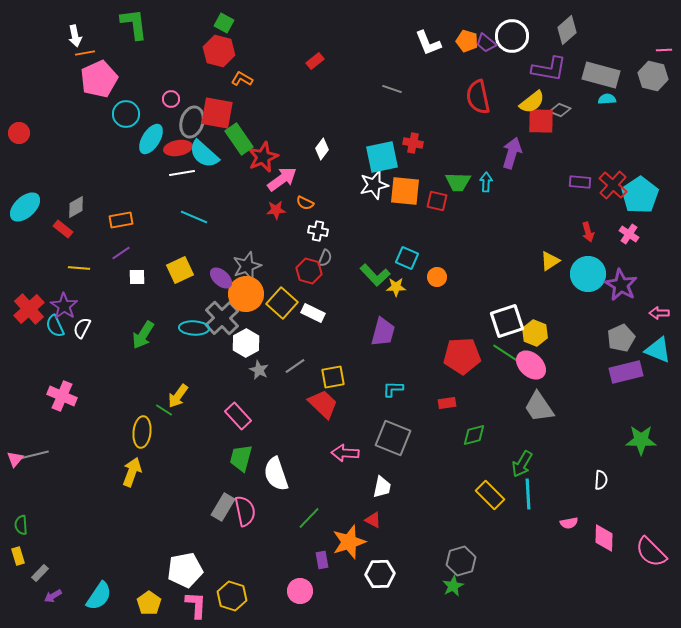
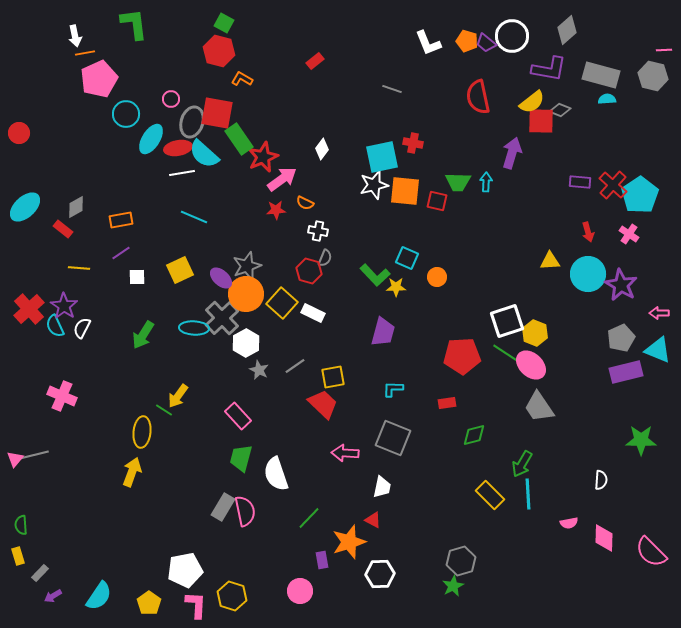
yellow triangle at (550, 261): rotated 30 degrees clockwise
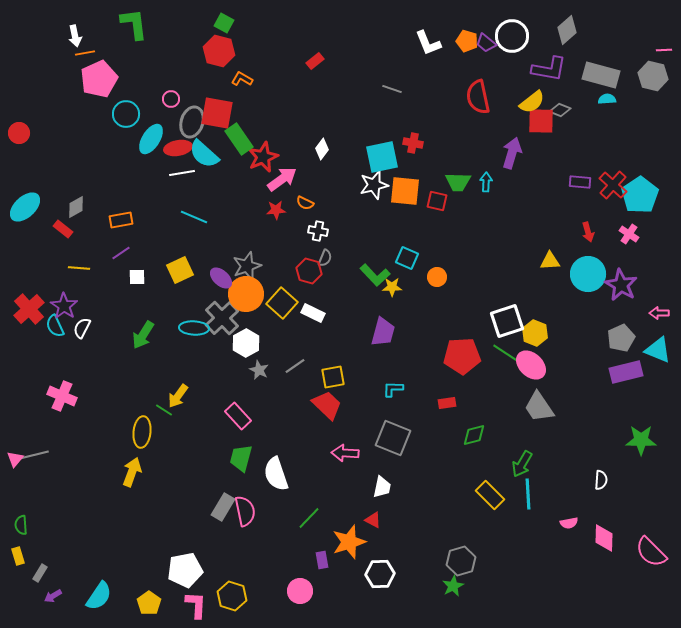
yellow star at (396, 287): moved 4 px left
red trapezoid at (323, 404): moved 4 px right, 1 px down
gray rectangle at (40, 573): rotated 12 degrees counterclockwise
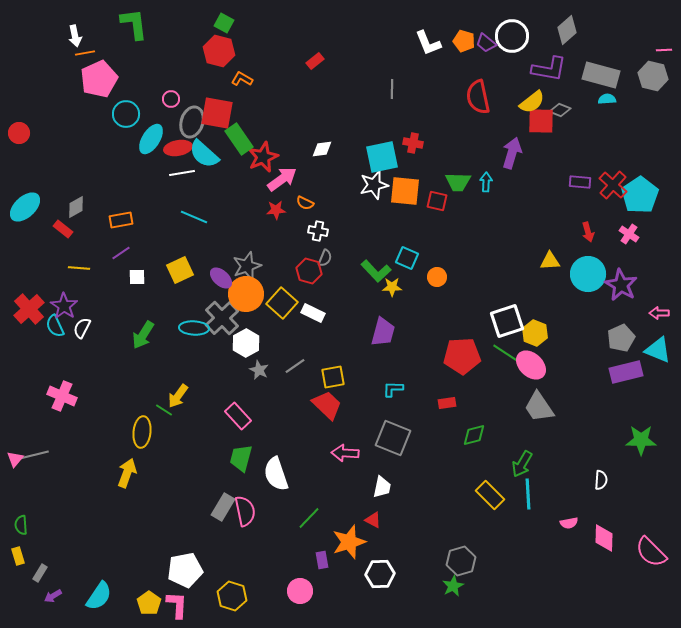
orange pentagon at (467, 41): moved 3 px left
gray line at (392, 89): rotated 72 degrees clockwise
white diamond at (322, 149): rotated 45 degrees clockwise
green L-shape at (375, 275): moved 1 px right, 4 px up
yellow arrow at (132, 472): moved 5 px left, 1 px down
pink L-shape at (196, 605): moved 19 px left
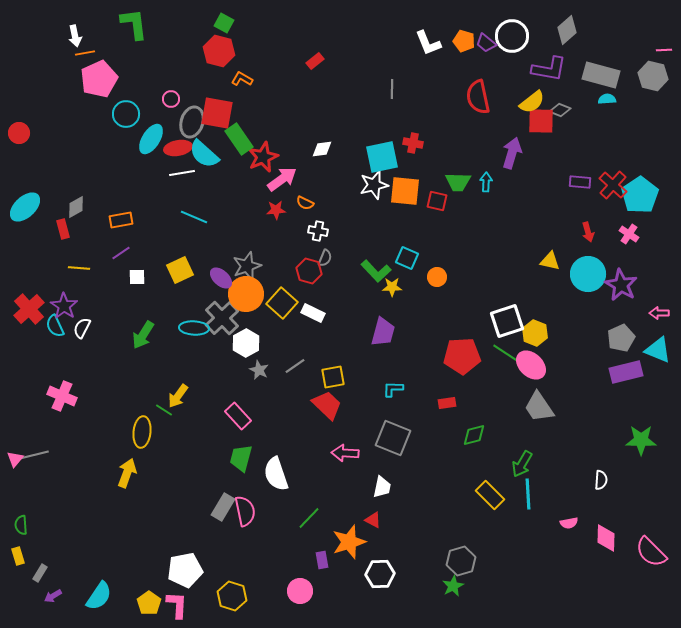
red rectangle at (63, 229): rotated 36 degrees clockwise
yellow triangle at (550, 261): rotated 15 degrees clockwise
pink diamond at (604, 538): moved 2 px right
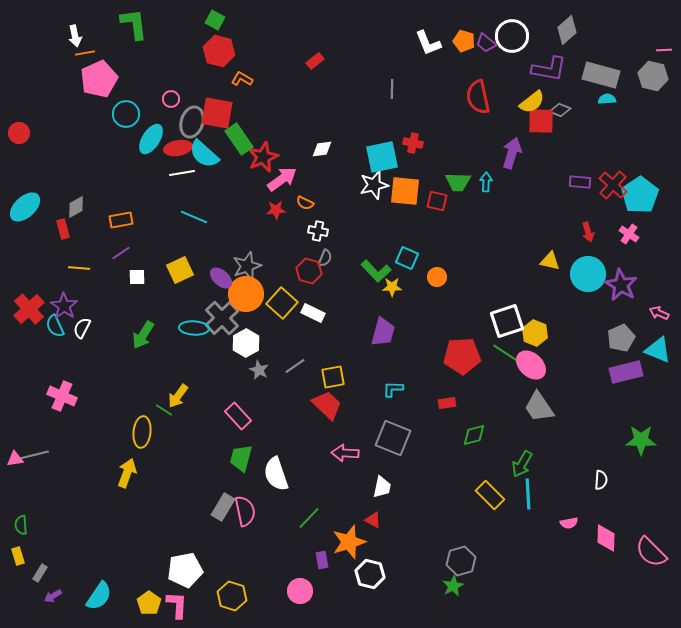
green square at (224, 23): moved 9 px left, 3 px up
pink arrow at (659, 313): rotated 24 degrees clockwise
pink triangle at (15, 459): rotated 42 degrees clockwise
white hexagon at (380, 574): moved 10 px left; rotated 16 degrees clockwise
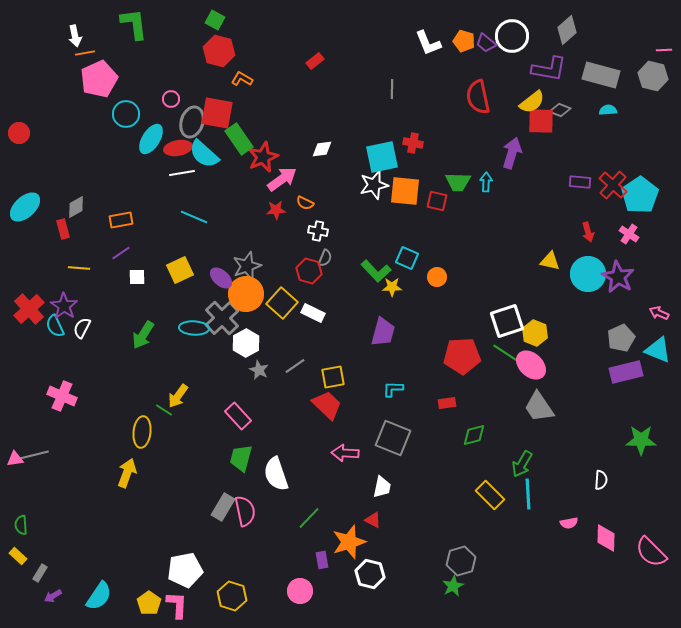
cyan semicircle at (607, 99): moved 1 px right, 11 px down
purple star at (621, 285): moved 3 px left, 8 px up
yellow rectangle at (18, 556): rotated 30 degrees counterclockwise
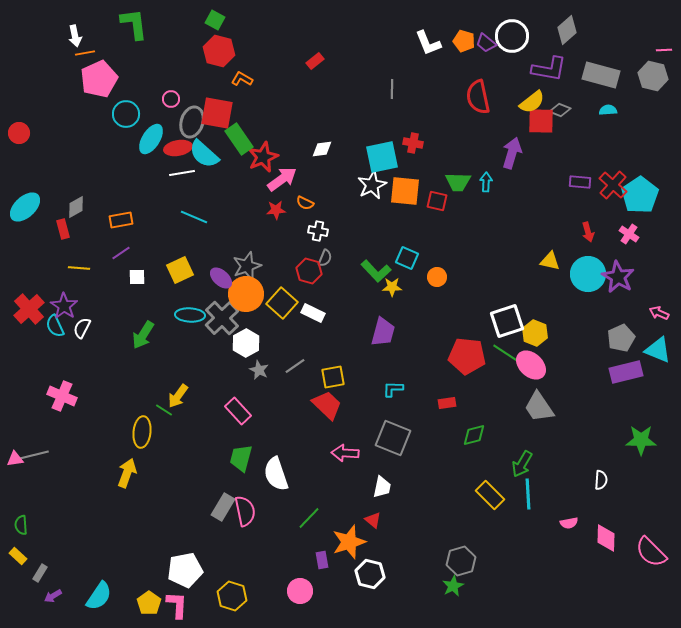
white star at (374, 185): moved 2 px left; rotated 12 degrees counterclockwise
cyan ellipse at (194, 328): moved 4 px left, 13 px up
red pentagon at (462, 356): moved 5 px right; rotated 9 degrees clockwise
pink rectangle at (238, 416): moved 5 px up
red triangle at (373, 520): rotated 12 degrees clockwise
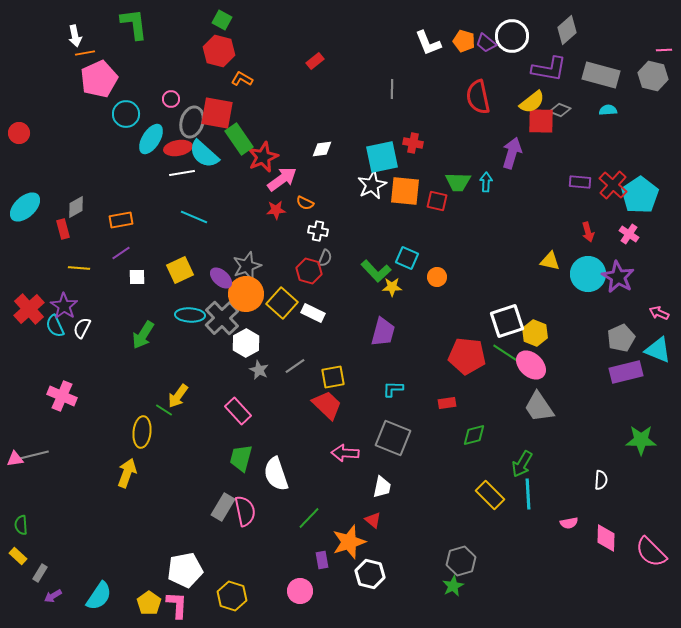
green square at (215, 20): moved 7 px right
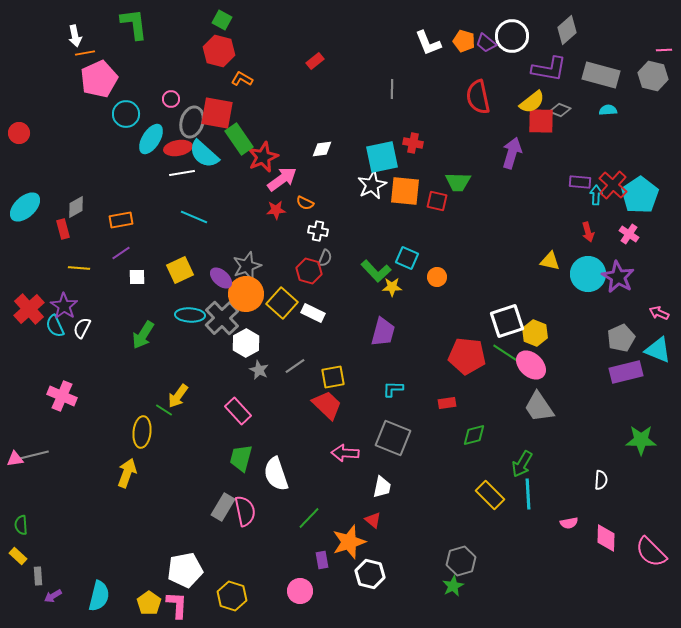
cyan arrow at (486, 182): moved 110 px right, 13 px down
gray rectangle at (40, 573): moved 2 px left, 3 px down; rotated 36 degrees counterclockwise
cyan semicircle at (99, 596): rotated 20 degrees counterclockwise
